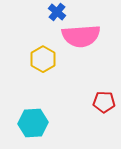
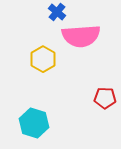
red pentagon: moved 1 px right, 4 px up
cyan hexagon: moved 1 px right; rotated 20 degrees clockwise
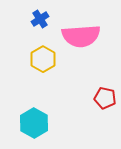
blue cross: moved 17 px left, 7 px down; rotated 18 degrees clockwise
red pentagon: rotated 10 degrees clockwise
cyan hexagon: rotated 12 degrees clockwise
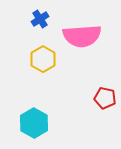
pink semicircle: moved 1 px right
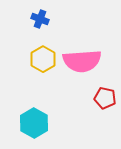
blue cross: rotated 36 degrees counterclockwise
pink semicircle: moved 25 px down
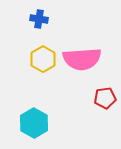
blue cross: moved 1 px left; rotated 12 degrees counterclockwise
pink semicircle: moved 2 px up
red pentagon: rotated 20 degrees counterclockwise
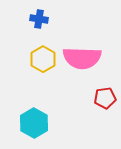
pink semicircle: moved 1 px up; rotated 6 degrees clockwise
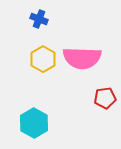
blue cross: rotated 12 degrees clockwise
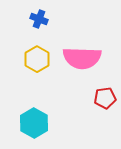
yellow hexagon: moved 6 px left
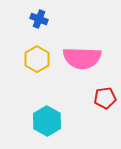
cyan hexagon: moved 13 px right, 2 px up
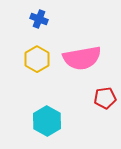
pink semicircle: rotated 12 degrees counterclockwise
